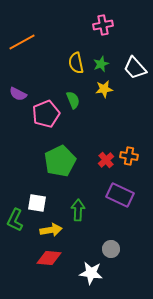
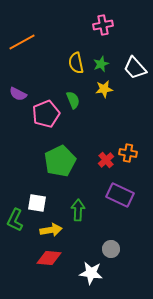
orange cross: moved 1 px left, 3 px up
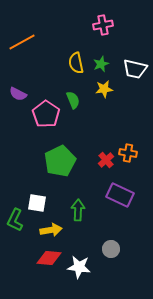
white trapezoid: moved 1 px down; rotated 35 degrees counterclockwise
pink pentagon: rotated 16 degrees counterclockwise
white star: moved 12 px left, 6 px up
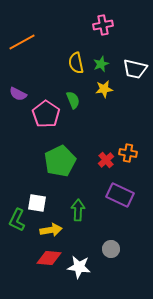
green L-shape: moved 2 px right
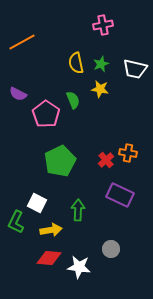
yellow star: moved 4 px left; rotated 18 degrees clockwise
white square: rotated 18 degrees clockwise
green L-shape: moved 1 px left, 2 px down
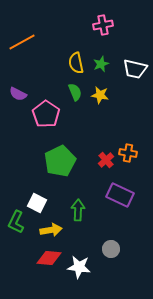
yellow star: moved 6 px down
green semicircle: moved 2 px right, 8 px up
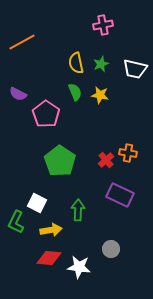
green pentagon: rotated 12 degrees counterclockwise
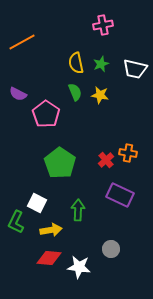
green pentagon: moved 2 px down
